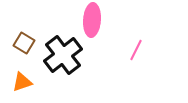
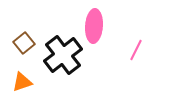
pink ellipse: moved 2 px right, 6 px down
brown square: rotated 20 degrees clockwise
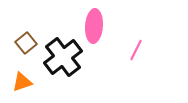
brown square: moved 2 px right
black cross: moved 2 px down
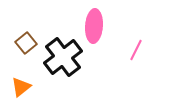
orange triangle: moved 1 px left, 5 px down; rotated 20 degrees counterclockwise
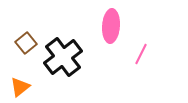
pink ellipse: moved 17 px right
pink line: moved 5 px right, 4 px down
orange triangle: moved 1 px left
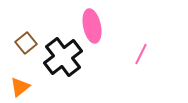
pink ellipse: moved 19 px left; rotated 16 degrees counterclockwise
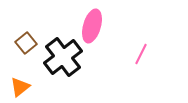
pink ellipse: rotated 28 degrees clockwise
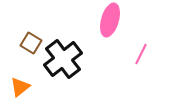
pink ellipse: moved 18 px right, 6 px up
brown square: moved 5 px right; rotated 20 degrees counterclockwise
black cross: moved 2 px down
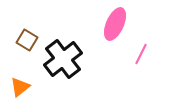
pink ellipse: moved 5 px right, 4 px down; rotated 8 degrees clockwise
brown square: moved 4 px left, 3 px up
